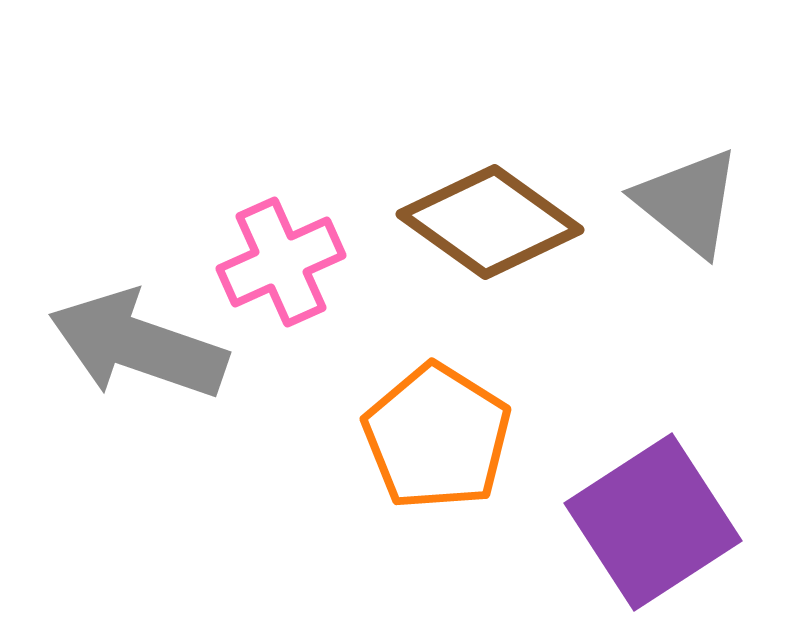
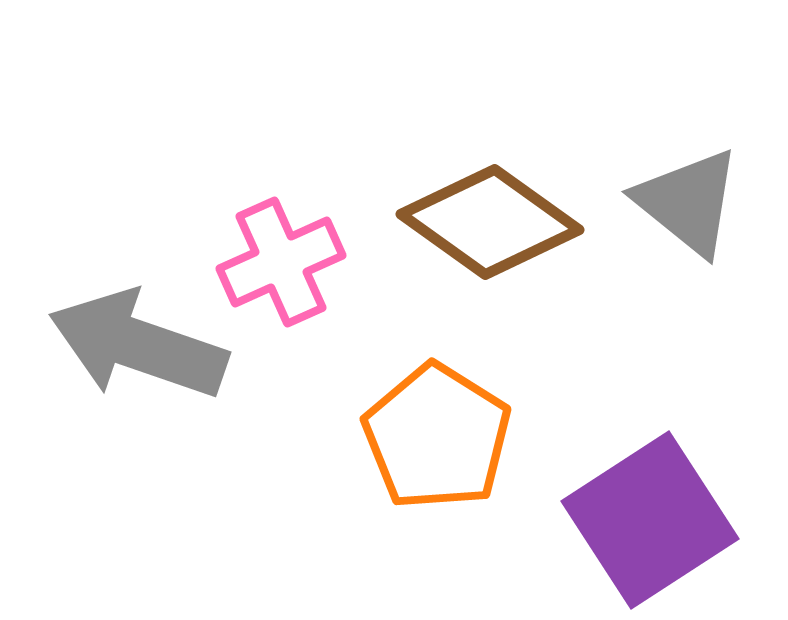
purple square: moved 3 px left, 2 px up
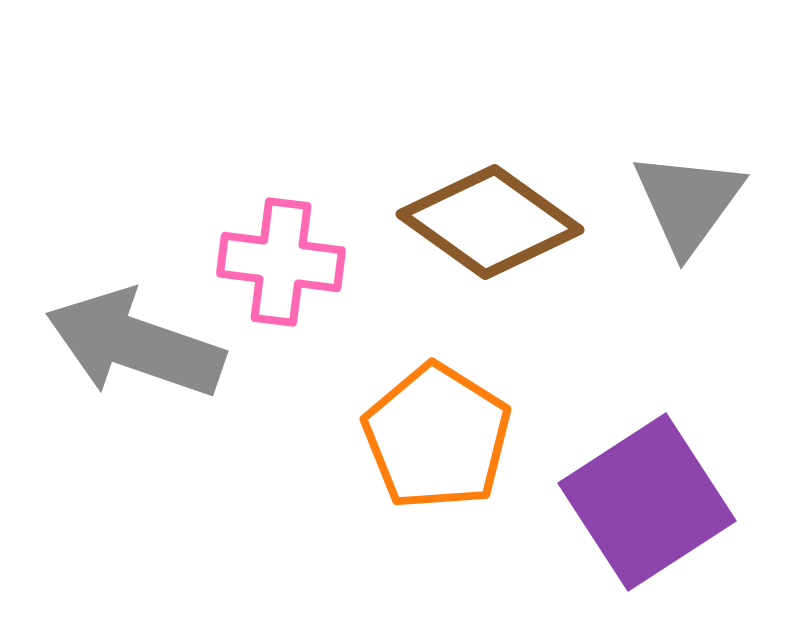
gray triangle: rotated 27 degrees clockwise
pink cross: rotated 31 degrees clockwise
gray arrow: moved 3 px left, 1 px up
purple square: moved 3 px left, 18 px up
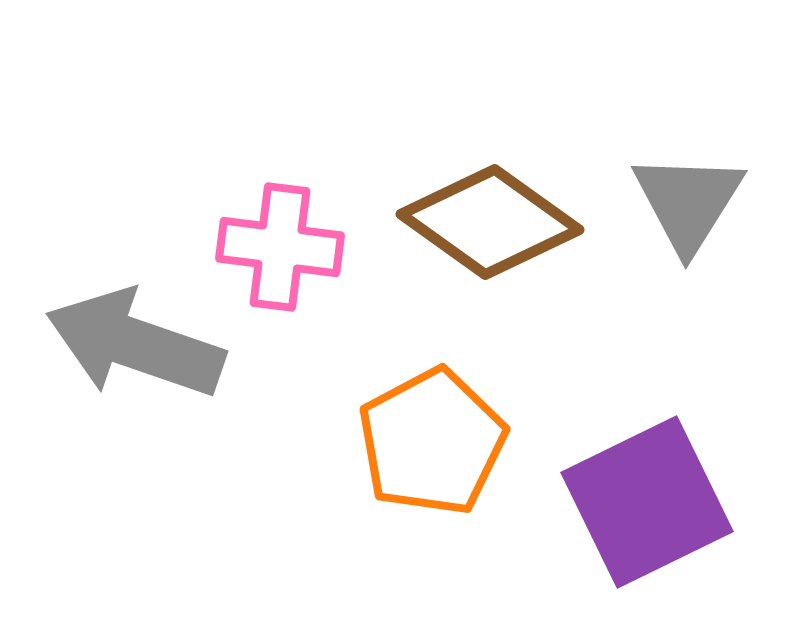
gray triangle: rotated 4 degrees counterclockwise
pink cross: moved 1 px left, 15 px up
orange pentagon: moved 5 px left, 5 px down; rotated 12 degrees clockwise
purple square: rotated 7 degrees clockwise
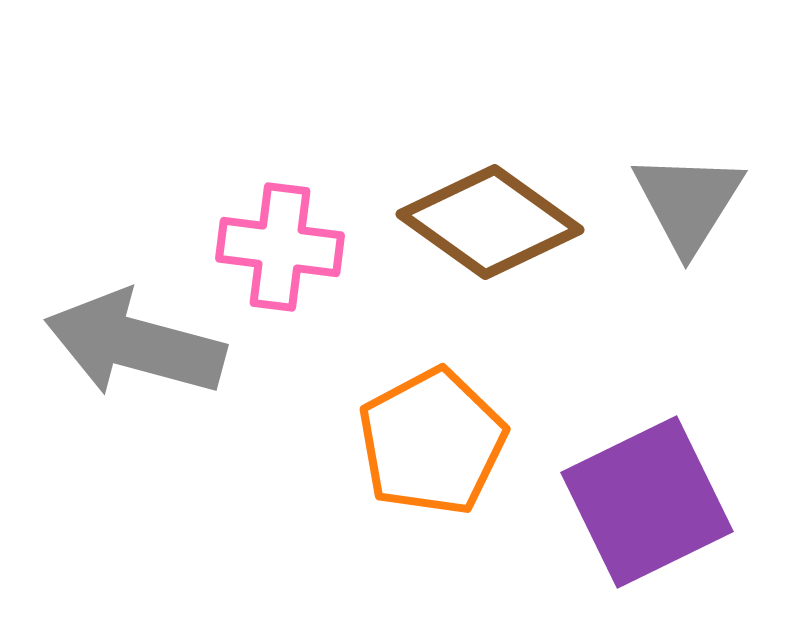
gray arrow: rotated 4 degrees counterclockwise
